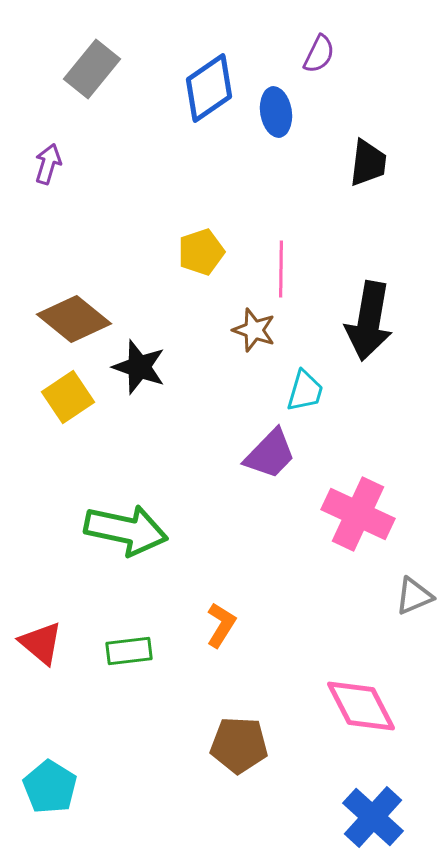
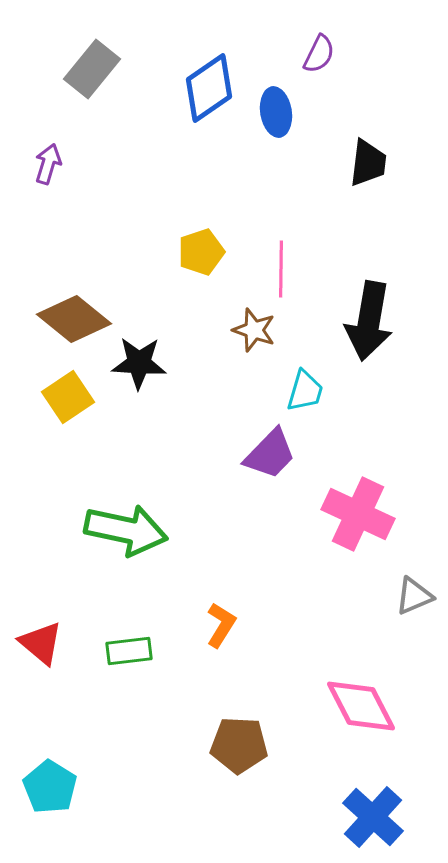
black star: moved 4 px up; rotated 16 degrees counterclockwise
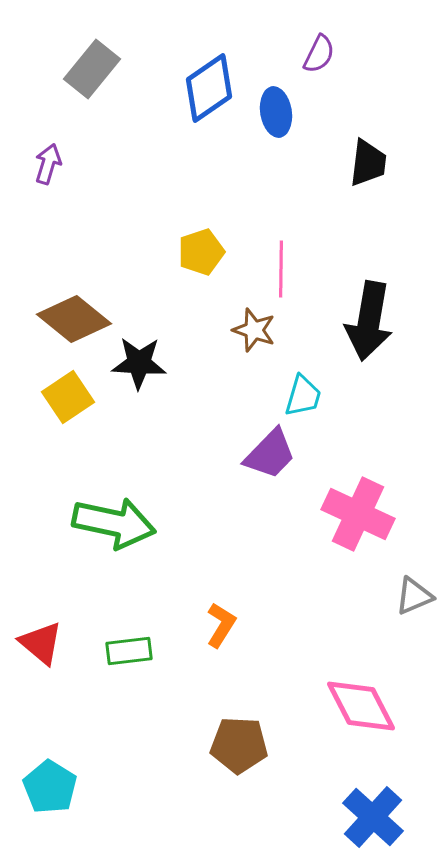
cyan trapezoid: moved 2 px left, 5 px down
green arrow: moved 12 px left, 7 px up
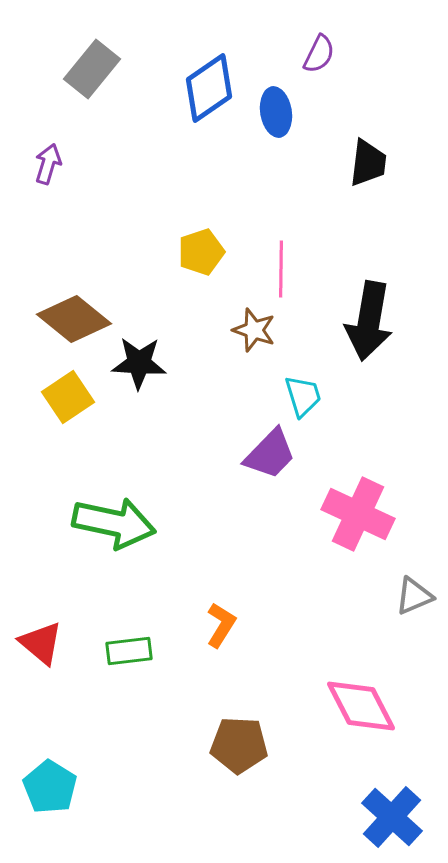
cyan trapezoid: rotated 33 degrees counterclockwise
blue cross: moved 19 px right
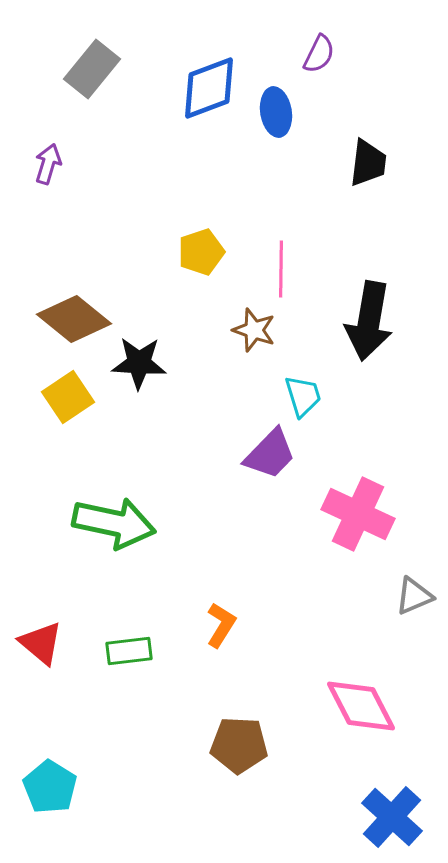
blue diamond: rotated 14 degrees clockwise
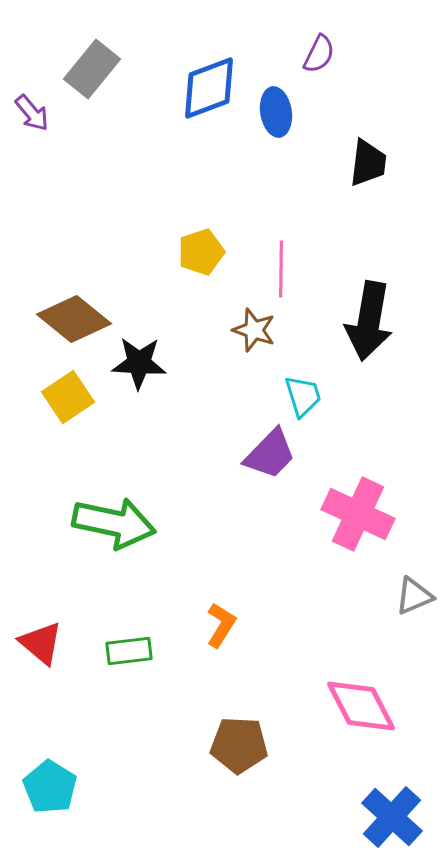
purple arrow: moved 16 px left, 51 px up; rotated 123 degrees clockwise
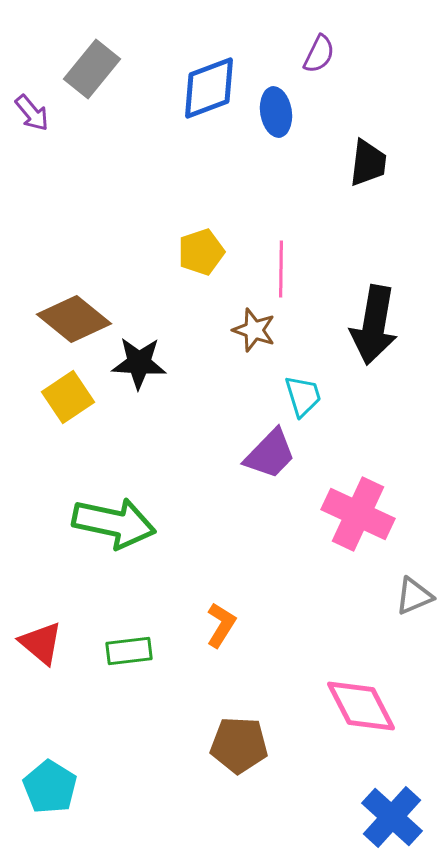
black arrow: moved 5 px right, 4 px down
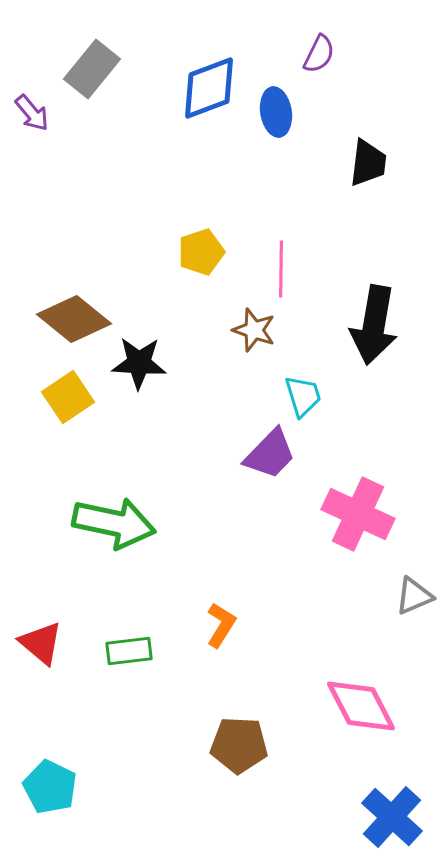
cyan pentagon: rotated 6 degrees counterclockwise
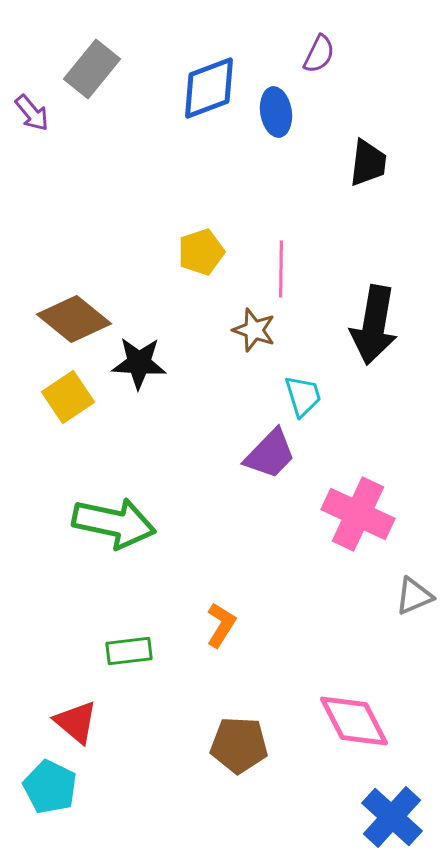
red triangle: moved 35 px right, 79 px down
pink diamond: moved 7 px left, 15 px down
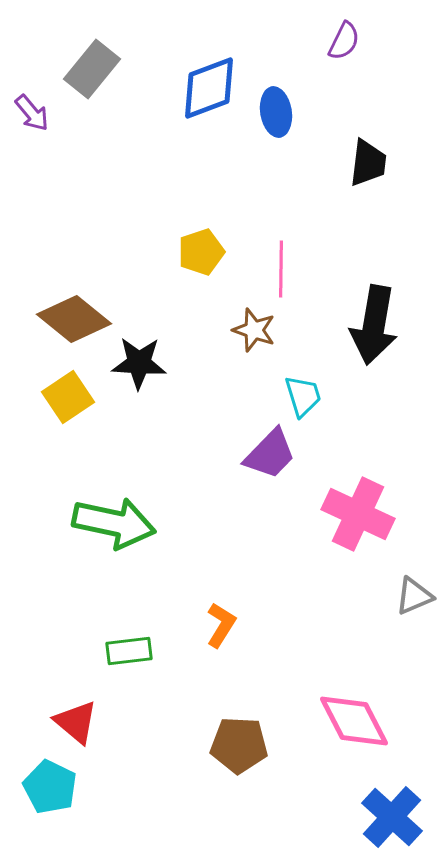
purple semicircle: moved 25 px right, 13 px up
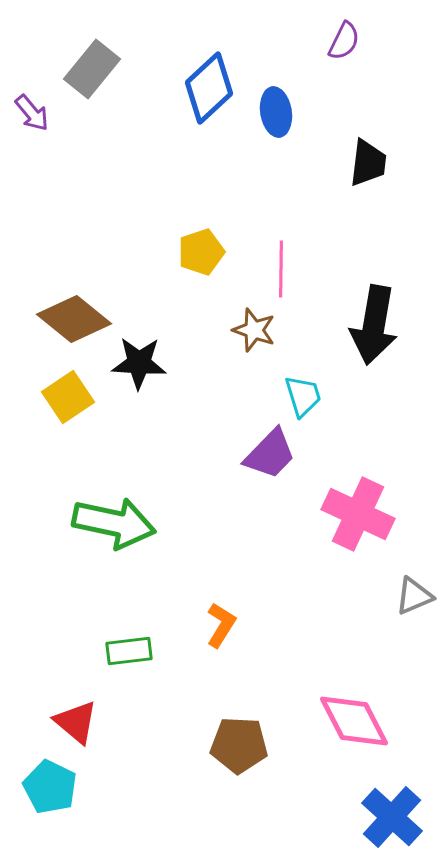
blue diamond: rotated 22 degrees counterclockwise
